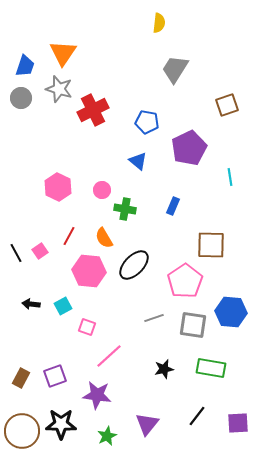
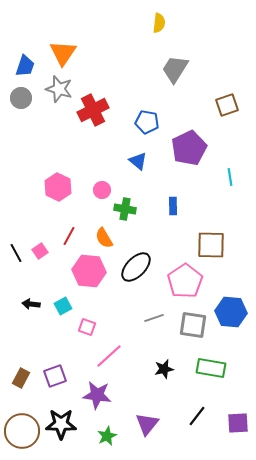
blue rectangle at (173, 206): rotated 24 degrees counterclockwise
black ellipse at (134, 265): moved 2 px right, 2 px down
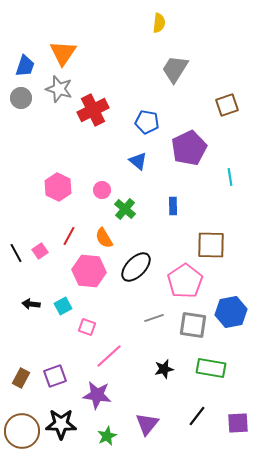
green cross at (125, 209): rotated 30 degrees clockwise
blue hexagon at (231, 312): rotated 16 degrees counterclockwise
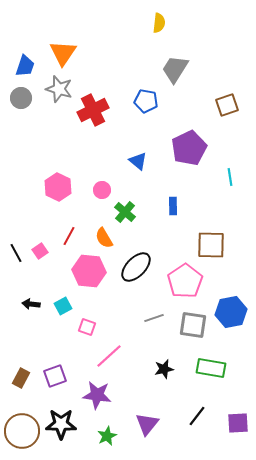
blue pentagon at (147, 122): moved 1 px left, 21 px up
green cross at (125, 209): moved 3 px down
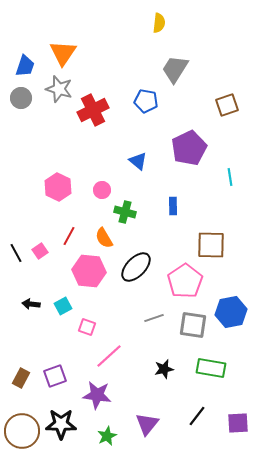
green cross at (125, 212): rotated 25 degrees counterclockwise
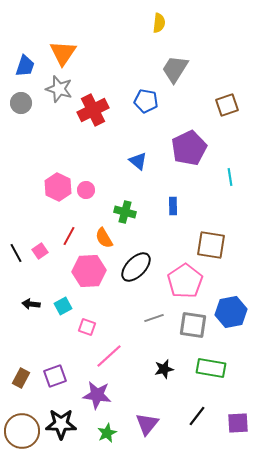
gray circle at (21, 98): moved 5 px down
pink circle at (102, 190): moved 16 px left
brown square at (211, 245): rotated 8 degrees clockwise
pink hexagon at (89, 271): rotated 8 degrees counterclockwise
green star at (107, 436): moved 3 px up
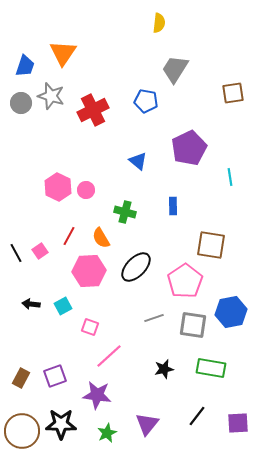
gray star at (59, 89): moved 8 px left, 7 px down
brown square at (227, 105): moved 6 px right, 12 px up; rotated 10 degrees clockwise
orange semicircle at (104, 238): moved 3 px left
pink square at (87, 327): moved 3 px right
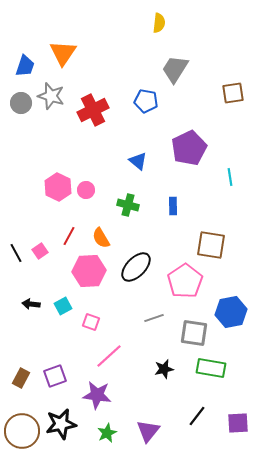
green cross at (125, 212): moved 3 px right, 7 px up
gray square at (193, 325): moved 1 px right, 8 px down
pink square at (90, 327): moved 1 px right, 5 px up
black star at (61, 424): rotated 12 degrees counterclockwise
purple triangle at (147, 424): moved 1 px right, 7 px down
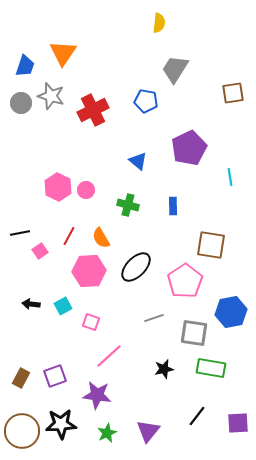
black line at (16, 253): moved 4 px right, 20 px up; rotated 72 degrees counterclockwise
black star at (61, 424): rotated 8 degrees clockwise
